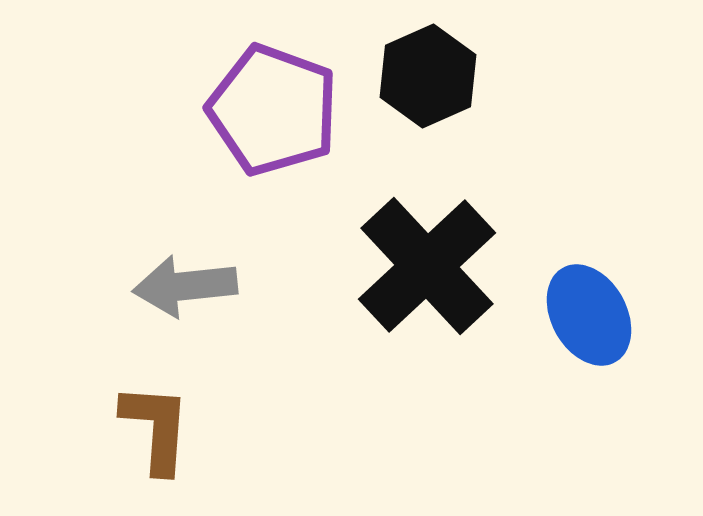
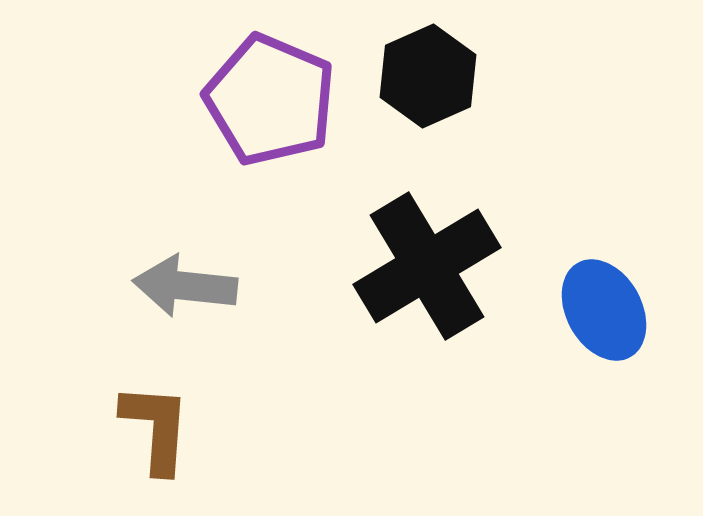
purple pentagon: moved 3 px left, 10 px up; rotated 3 degrees clockwise
black cross: rotated 12 degrees clockwise
gray arrow: rotated 12 degrees clockwise
blue ellipse: moved 15 px right, 5 px up
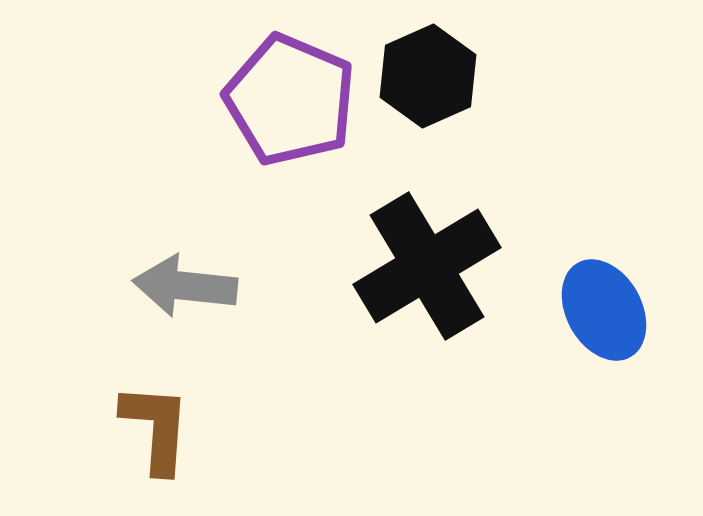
purple pentagon: moved 20 px right
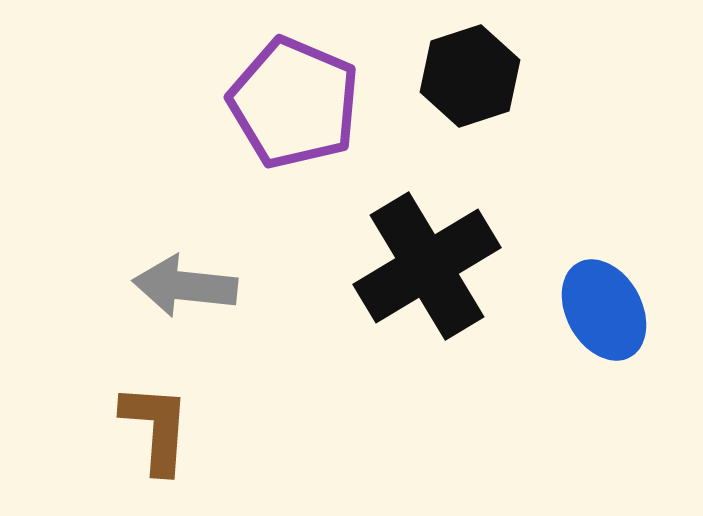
black hexagon: moved 42 px right; rotated 6 degrees clockwise
purple pentagon: moved 4 px right, 3 px down
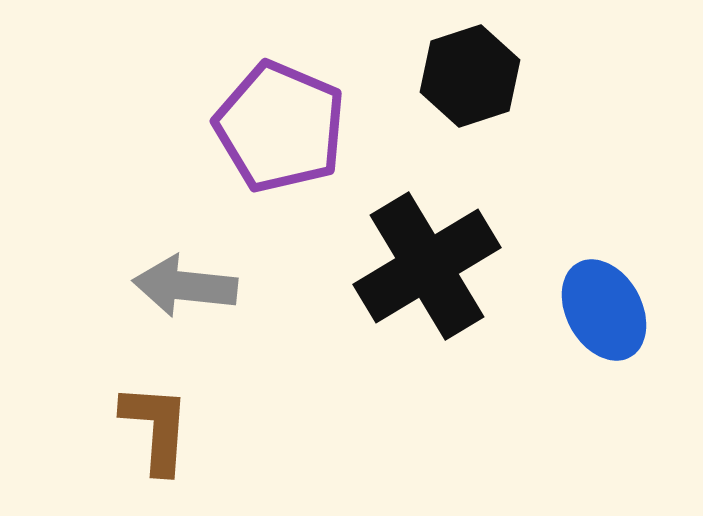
purple pentagon: moved 14 px left, 24 px down
